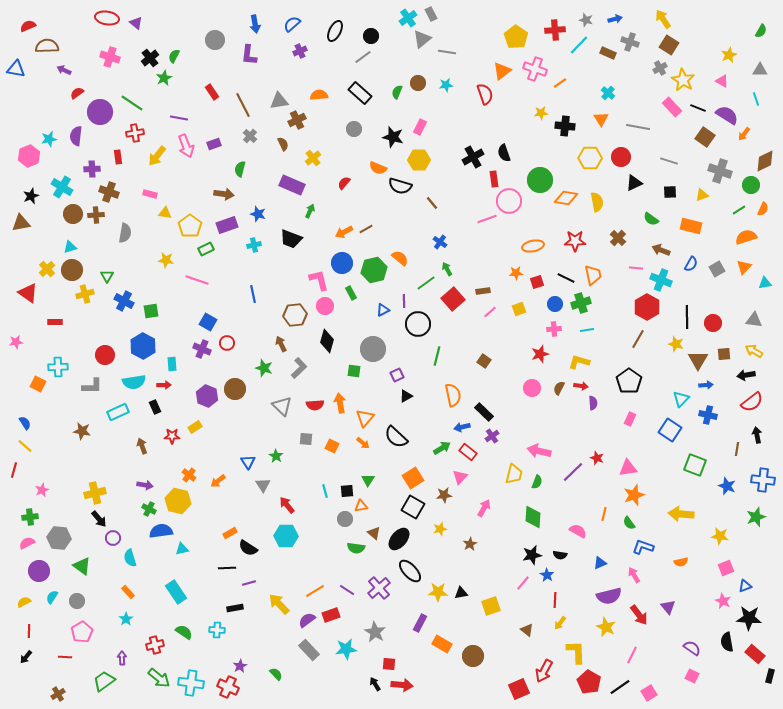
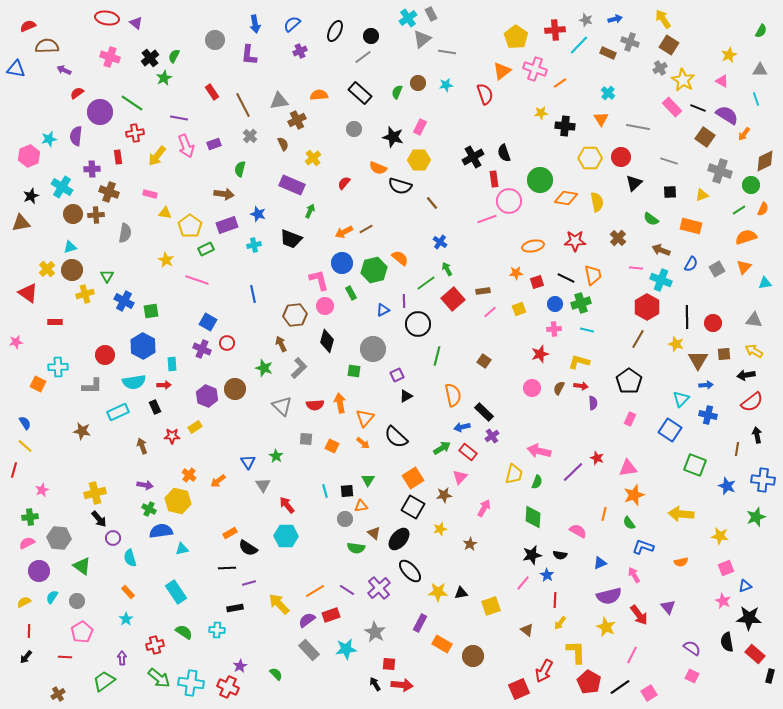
black triangle at (634, 183): rotated 18 degrees counterclockwise
yellow star at (166, 260): rotated 21 degrees clockwise
cyan line at (587, 330): rotated 24 degrees clockwise
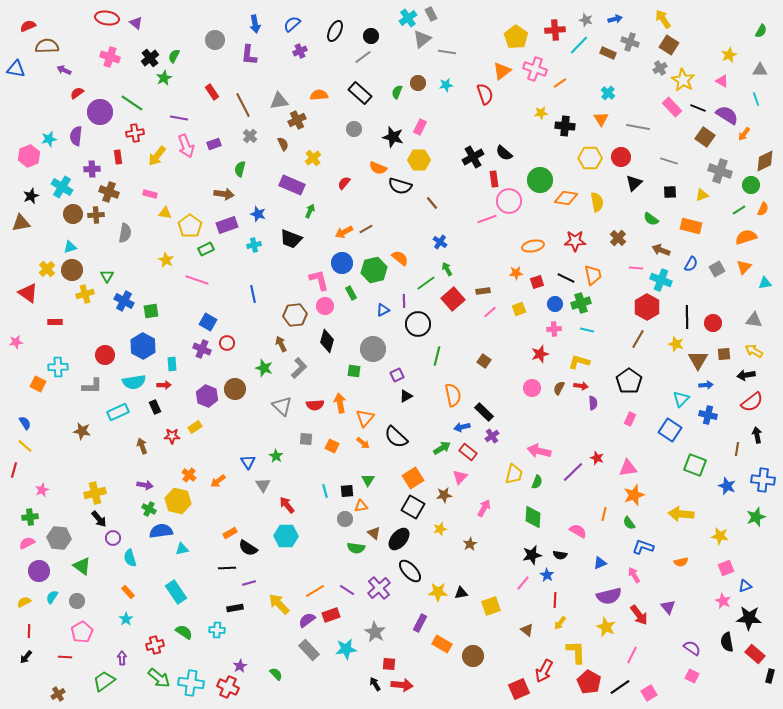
black semicircle at (504, 153): rotated 30 degrees counterclockwise
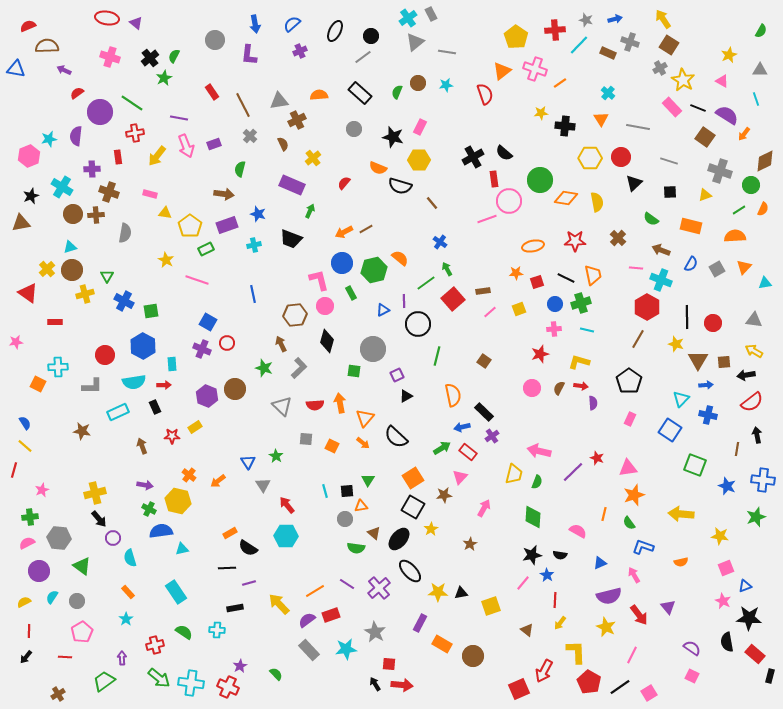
gray triangle at (422, 39): moved 7 px left, 3 px down
yellow triangle at (702, 195): moved 3 px right
orange semicircle at (746, 237): moved 11 px left, 1 px up; rotated 15 degrees clockwise
brown square at (724, 354): moved 8 px down
yellow star at (440, 529): moved 9 px left; rotated 16 degrees counterclockwise
purple line at (347, 590): moved 6 px up
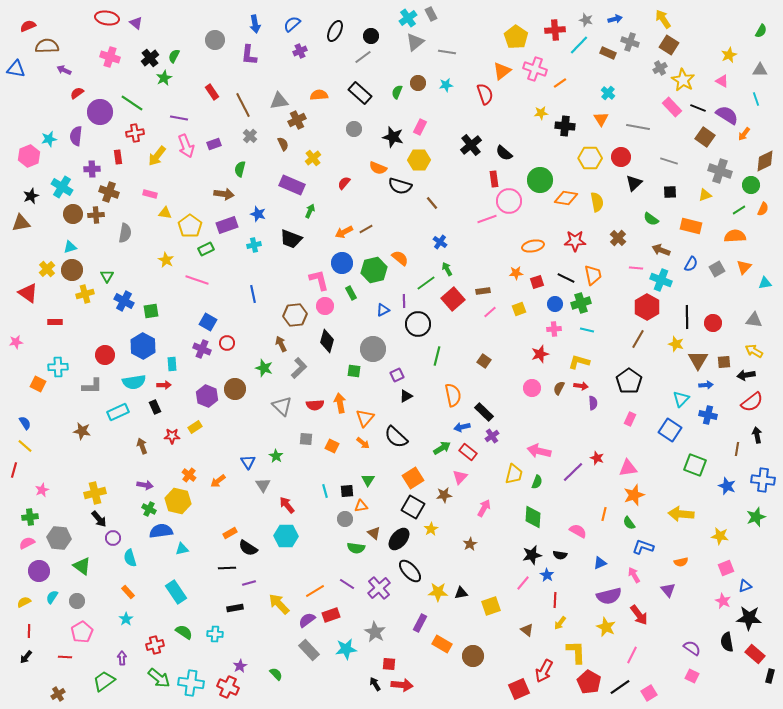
black cross at (473, 157): moved 2 px left, 12 px up; rotated 10 degrees counterclockwise
purple triangle at (668, 607): moved 17 px up
cyan cross at (217, 630): moved 2 px left, 4 px down
